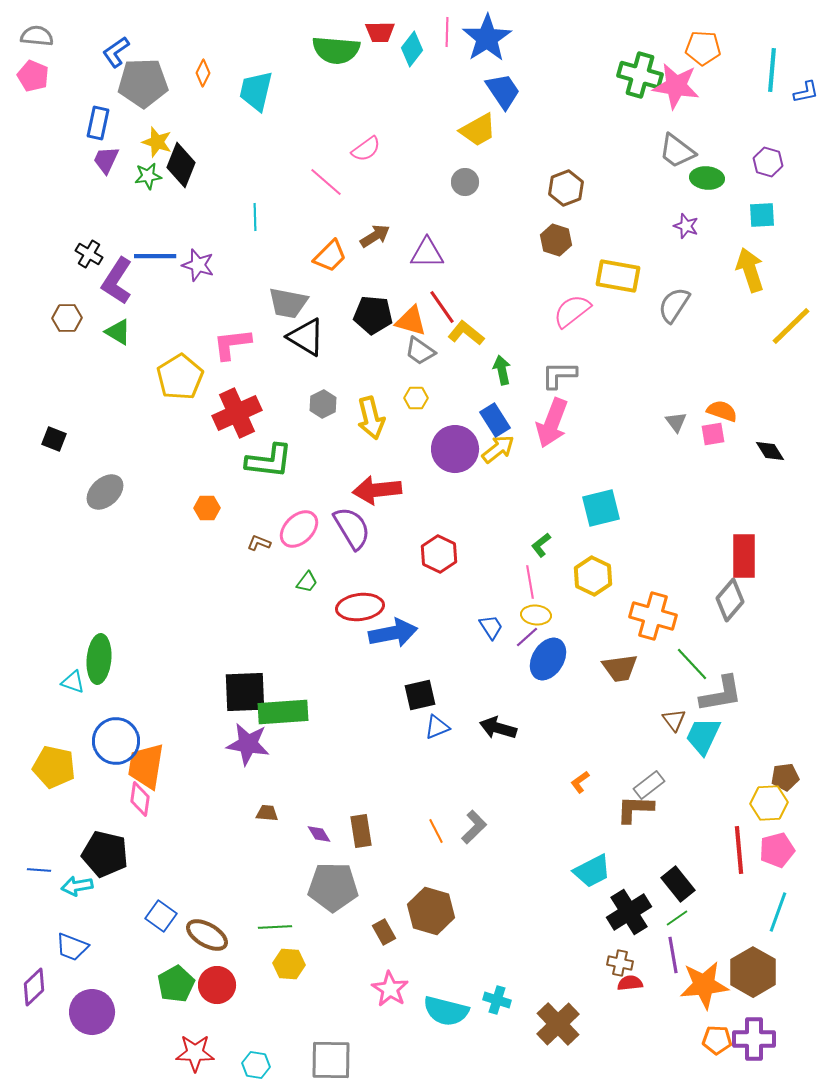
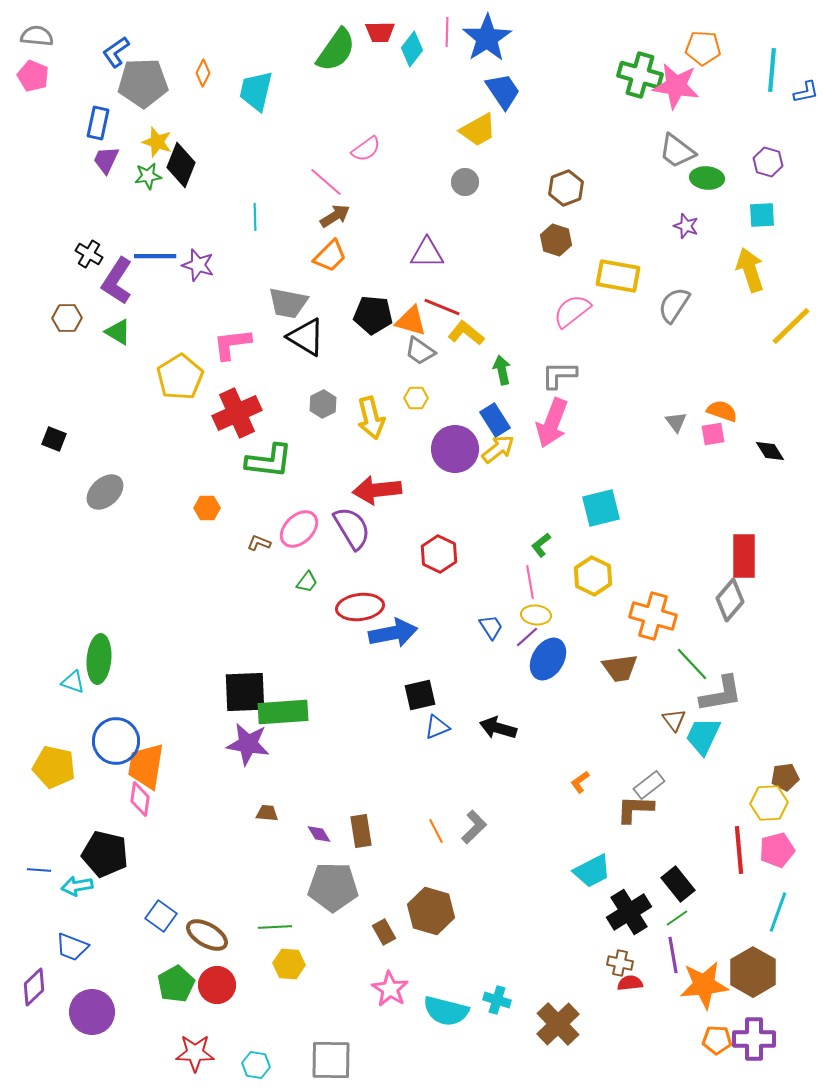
green semicircle at (336, 50): rotated 60 degrees counterclockwise
brown arrow at (375, 236): moved 40 px left, 20 px up
red line at (442, 307): rotated 33 degrees counterclockwise
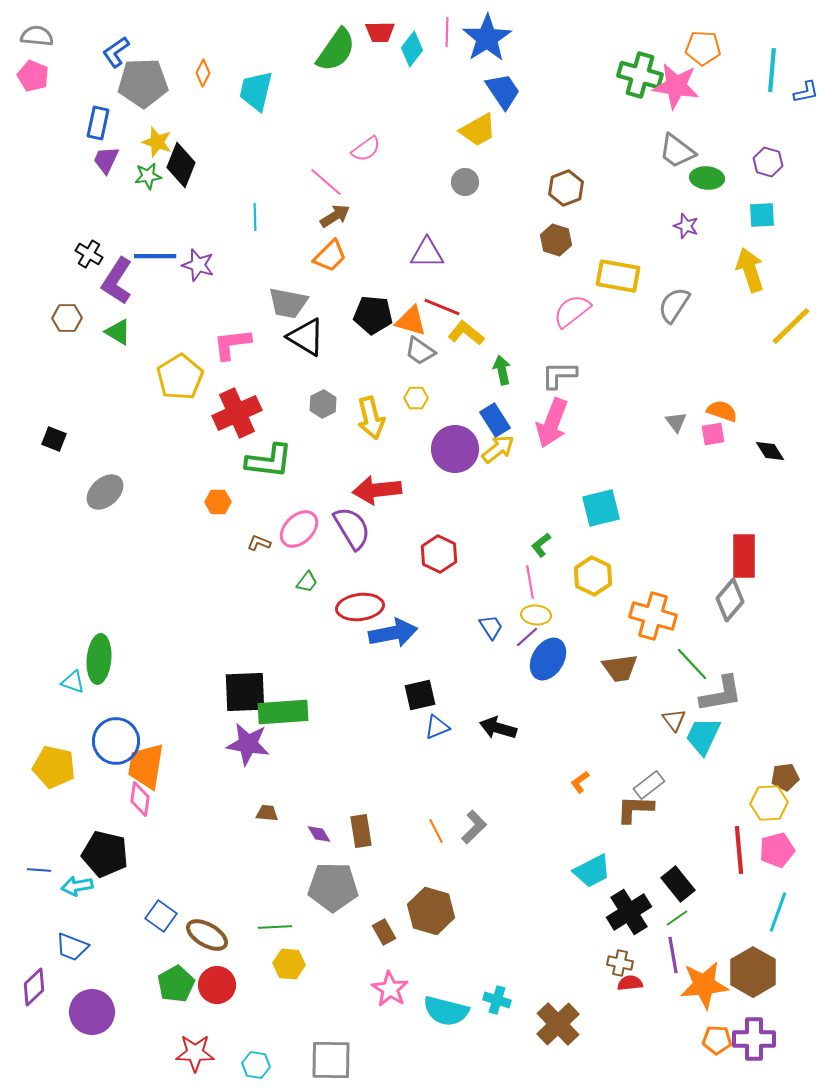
orange hexagon at (207, 508): moved 11 px right, 6 px up
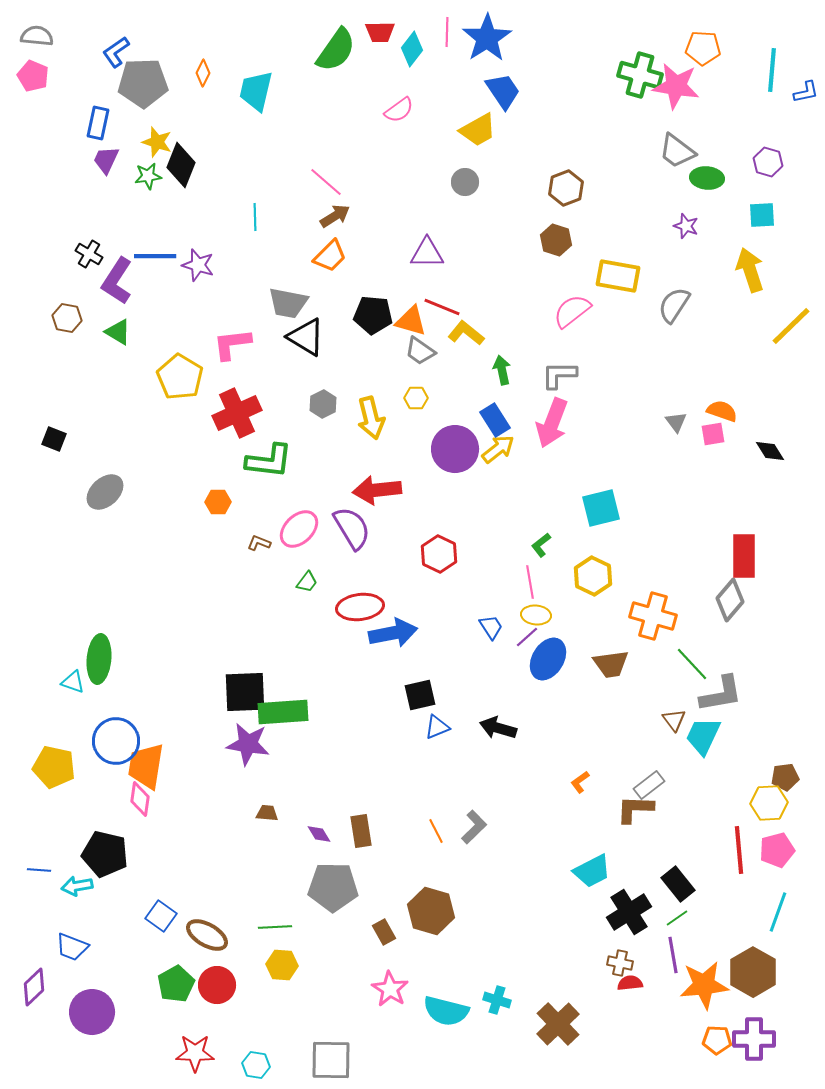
pink semicircle at (366, 149): moved 33 px right, 39 px up
brown hexagon at (67, 318): rotated 12 degrees clockwise
yellow pentagon at (180, 377): rotated 9 degrees counterclockwise
brown trapezoid at (620, 668): moved 9 px left, 4 px up
yellow hexagon at (289, 964): moved 7 px left, 1 px down
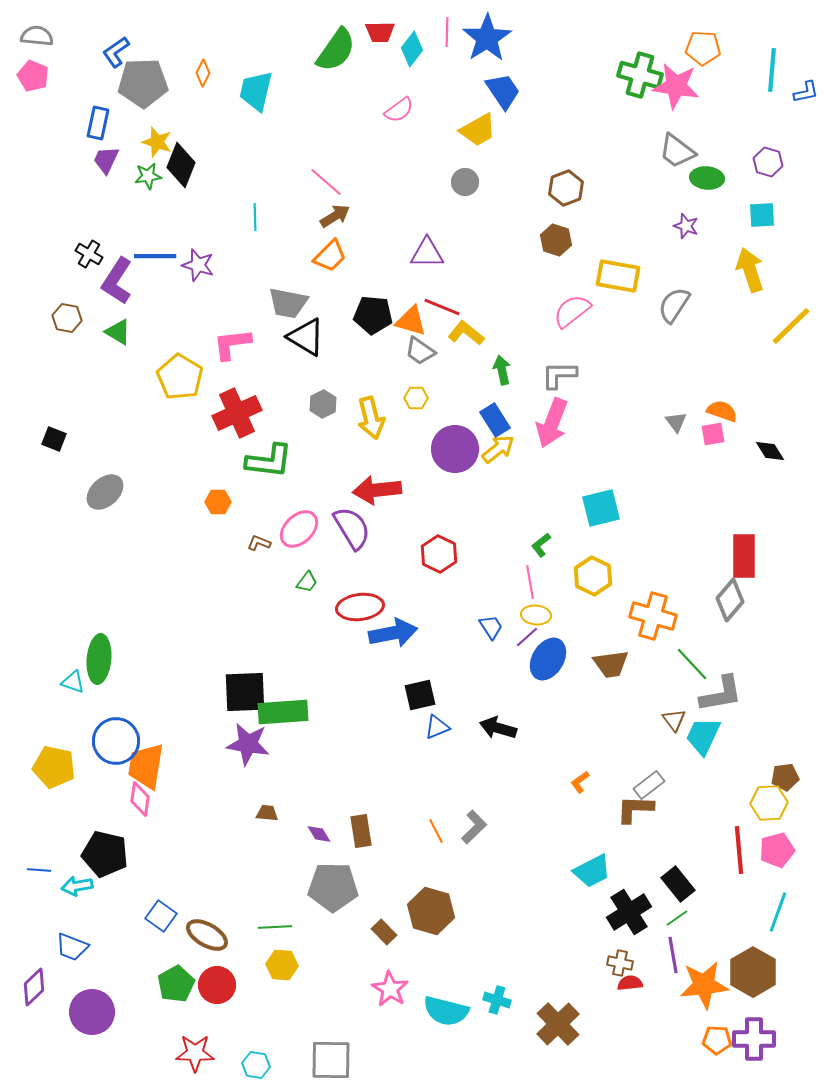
brown rectangle at (384, 932): rotated 15 degrees counterclockwise
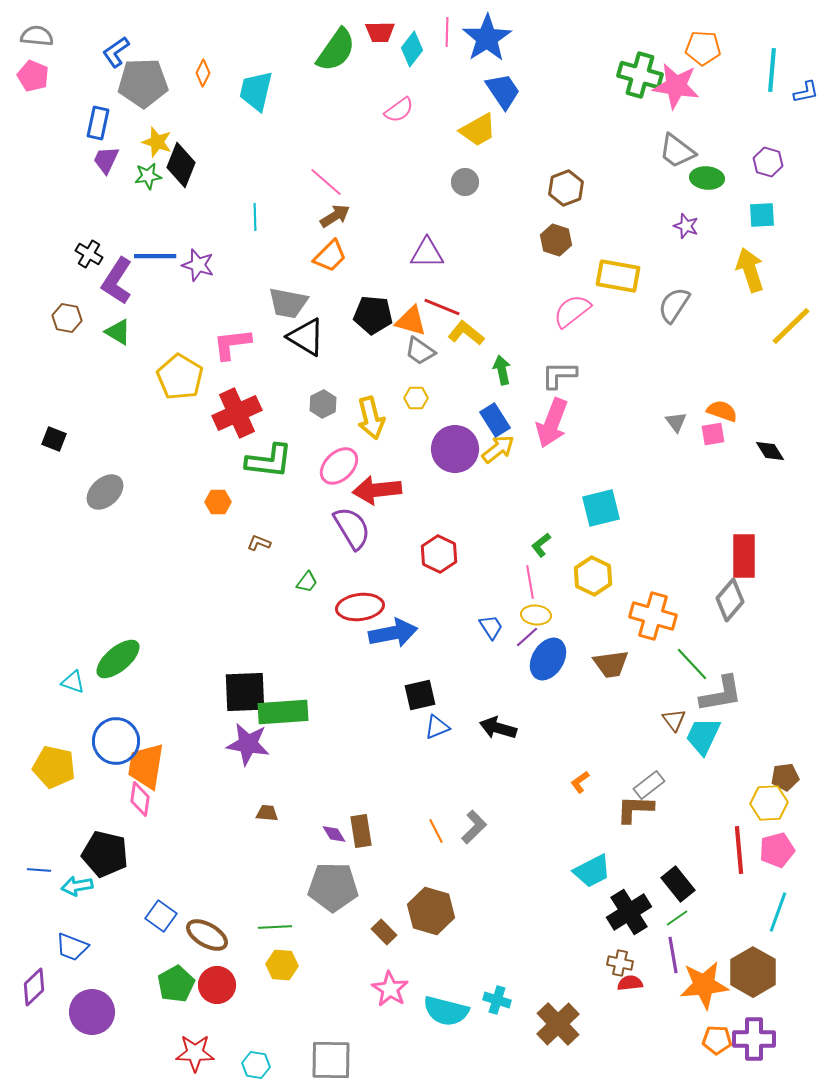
pink ellipse at (299, 529): moved 40 px right, 63 px up
green ellipse at (99, 659): moved 19 px right; rotated 45 degrees clockwise
purple diamond at (319, 834): moved 15 px right
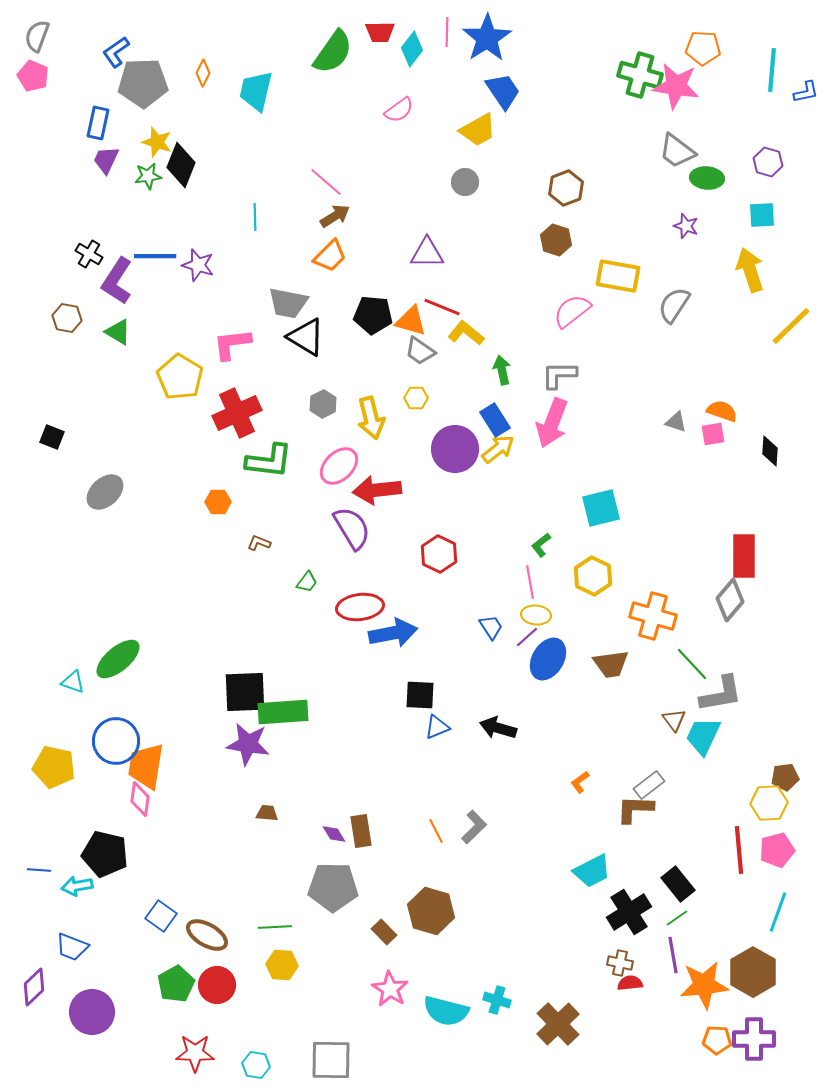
gray semicircle at (37, 36): rotated 76 degrees counterclockwise
green semicircle at (336, 50): moved 3 px left, 2 px down
gray triangle at (676, 422): rotated 35 degrees counterclockwise
black square at (54, 439): moved 2 px left, 2 px up
black diamond at (770, 451): rotated 36 degrees clockwise
black square at (420, 695): rotated 16 degrees clockwise
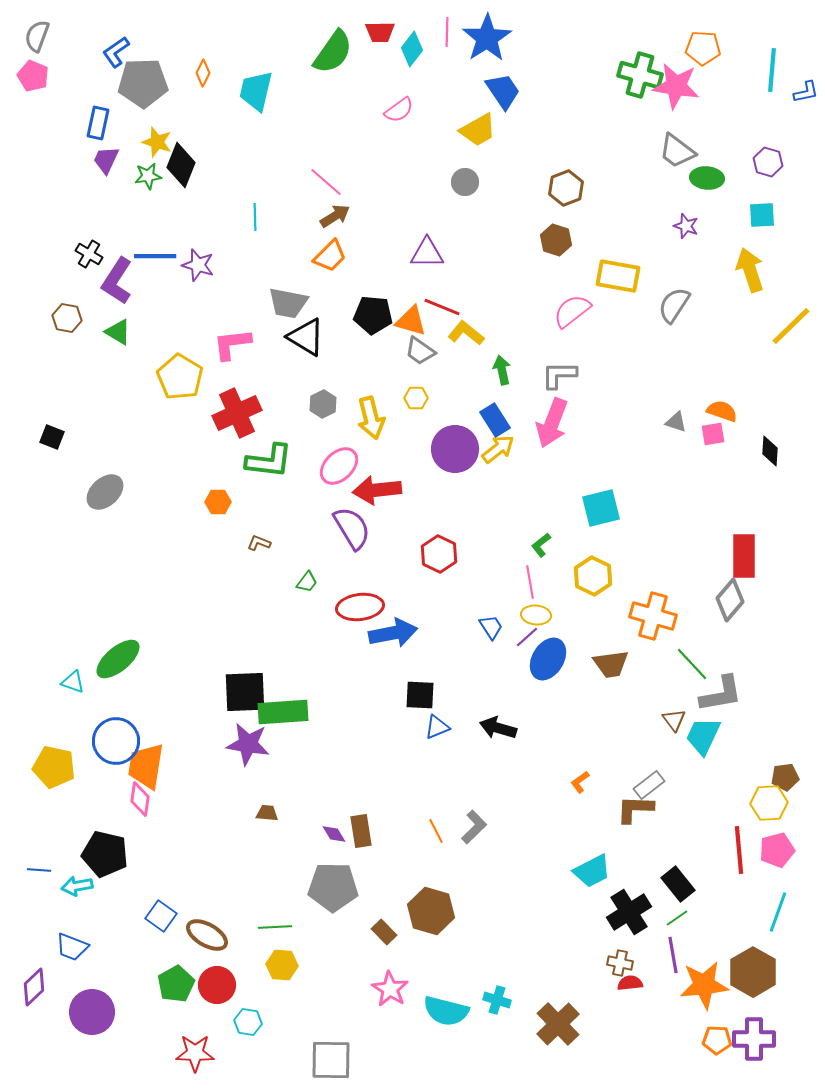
cyan hexagon at (256, 1065): moved 8 px left, 43 px up
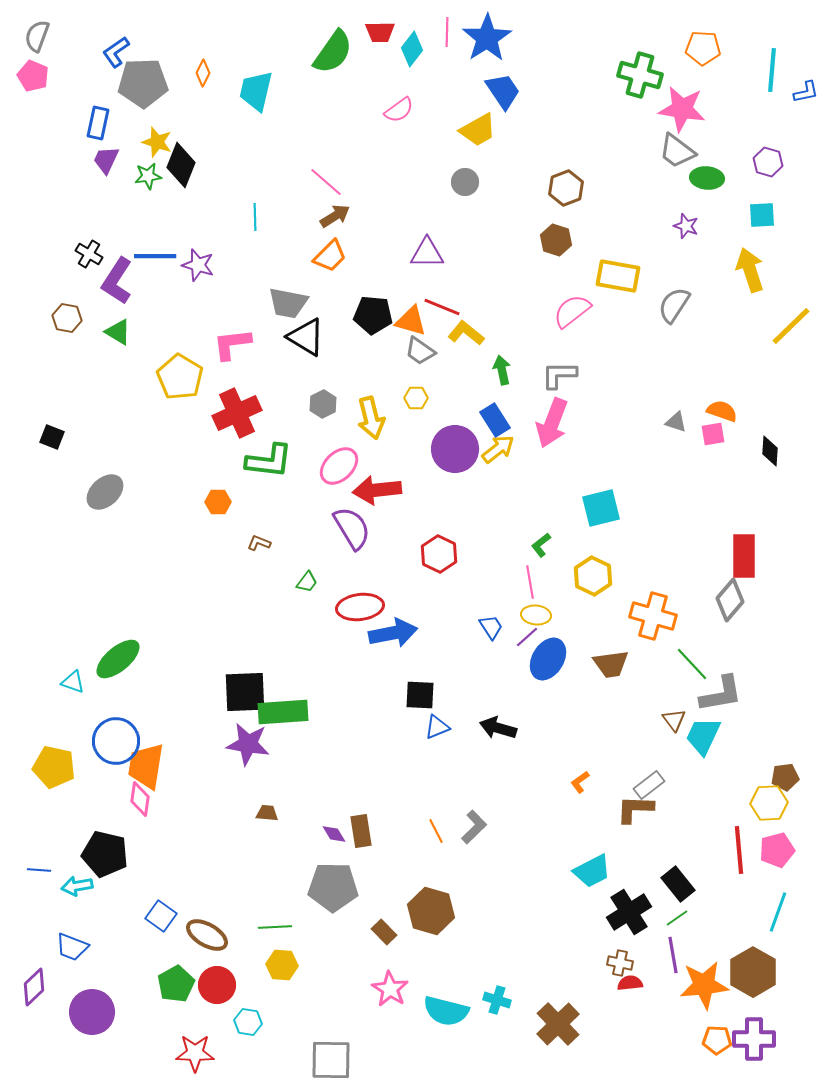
pink star at (676, 86): moved 6 px right, 23 px down
